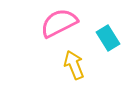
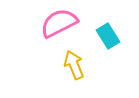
cyan rectangle: moved 2 px up
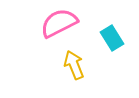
cyan rectangle: moved 4 px right, 2 px down
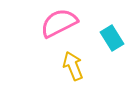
yellow arrow: moved 1 px left, 1 px down
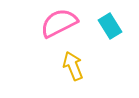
cyan rectangle: moved 2 px left, 12 px up
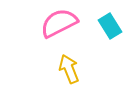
yellow arrow: moved 4 px left, 3 px down
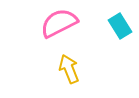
cyan rectangle: moved 10 px right
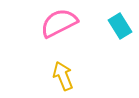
yellow arrow: moved 6 px left, 7 px down
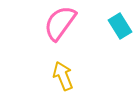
pink semicircle: moved 1 px right; rotated 27 degrees counterclockwise
